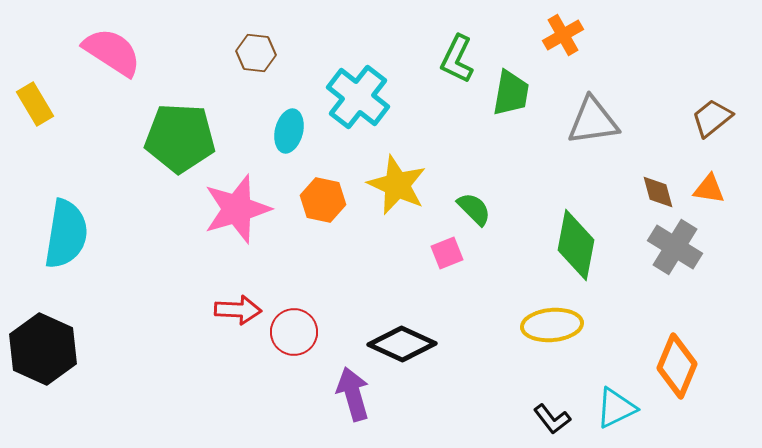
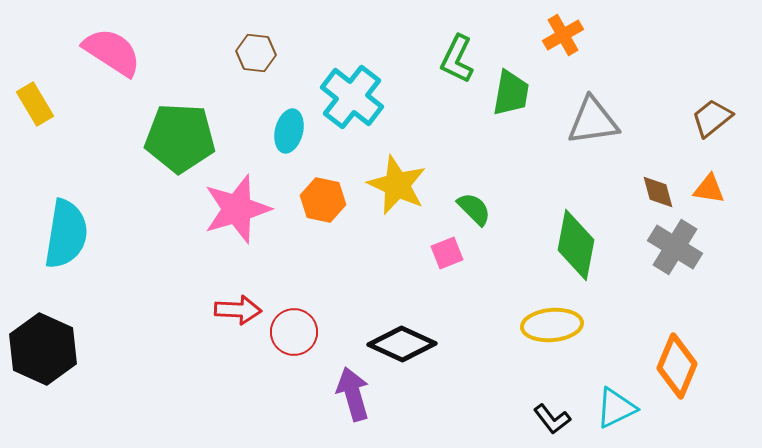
cyan cross: moved 6 px left
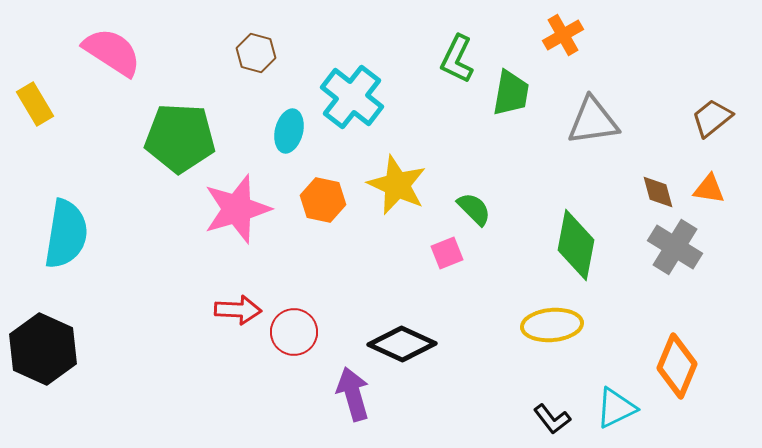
brown hexagon: rotated 9 degrees clockwise
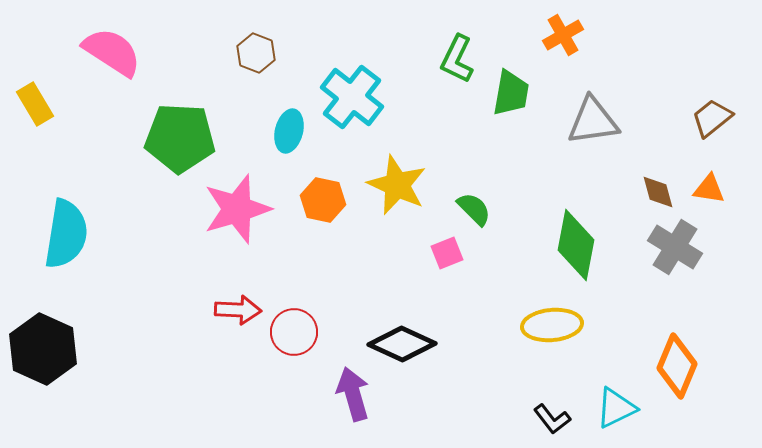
brown hexagon: rotated 6 degrees clockwise
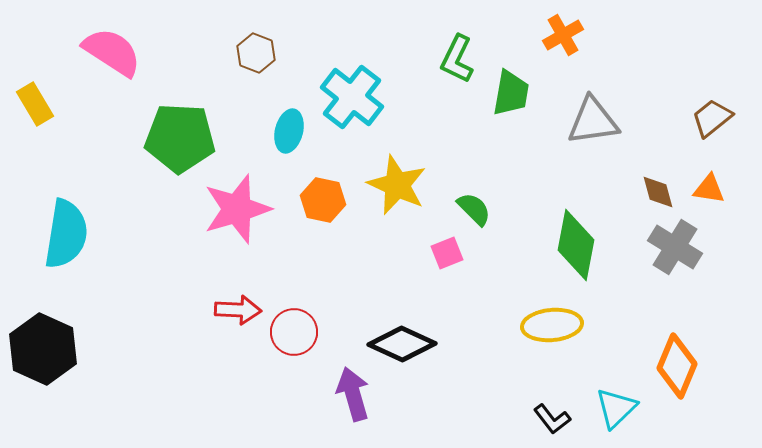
cyan triangle: rotated 18 degrees counterclockwise
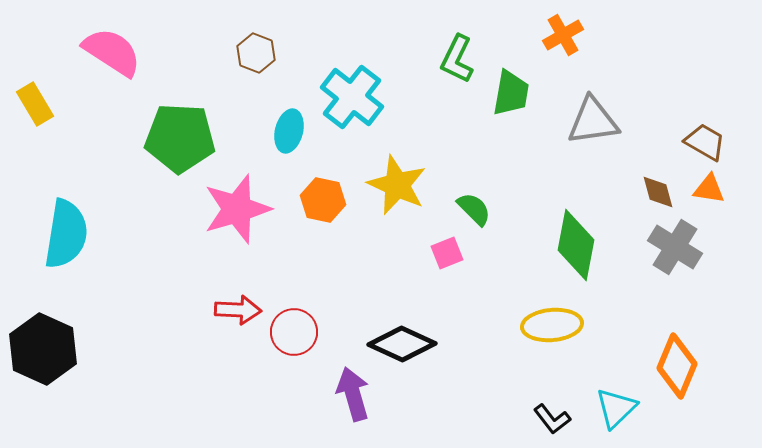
brown trapezoid: moved 7 px left, 24 px down; rotated 69 degrees clockwise
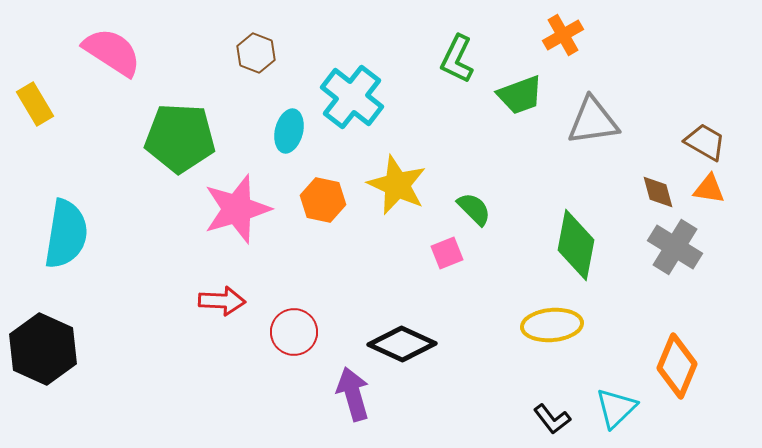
green trapezoid: moved 9 px right, 2 px down; rotated 60 degrees clockwise
red arrow: moved 16 px left, 9 px up
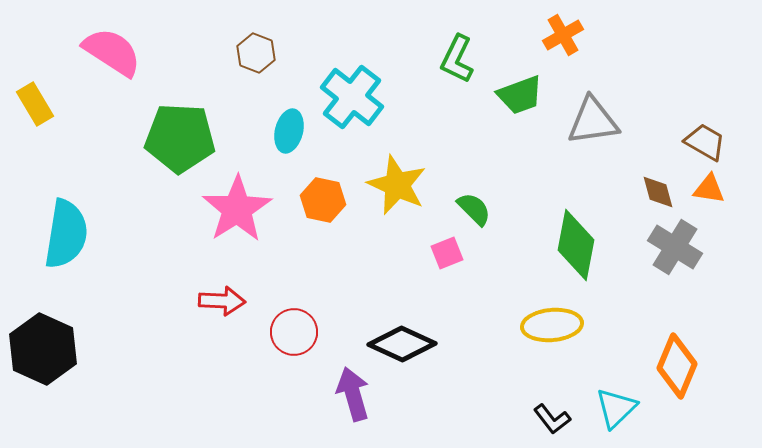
pink star: rotated 16 degrees counterclockwise
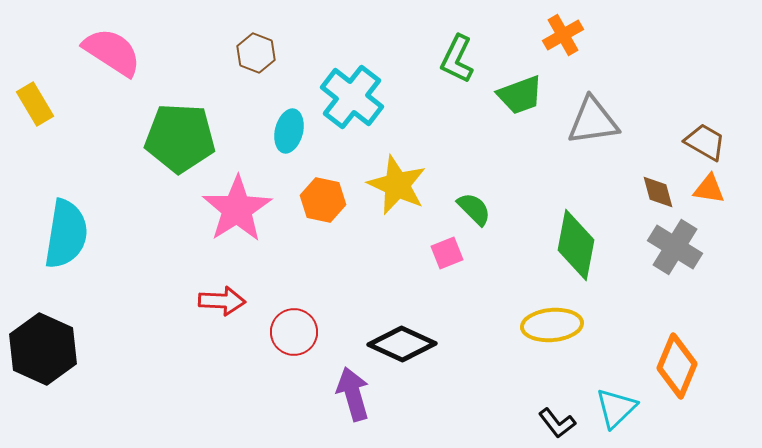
black L-shape: moved 5 px right, 4 px down
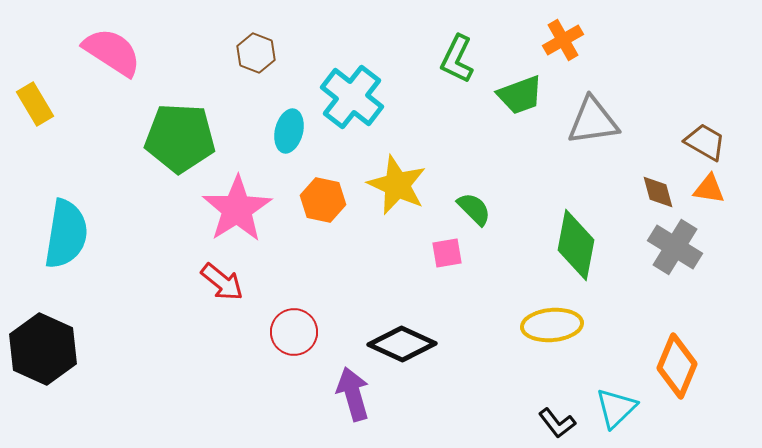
orange cross: moved 5 px down
pink square: rotated 12 degrees clockwise
red arrow: moved 19 px up; rotated 36 degrees clockwise
